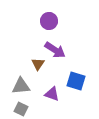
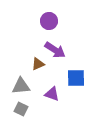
brown triangle: rotated 32 degrees clockwise
blue square: moved 3 px up; rotated 18 degrees counterclockwise
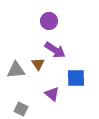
brown triangle: rotated 40 degrees counterclockwise
gray triangle: moved 5 px left, 16 px up
purple triangle: rotated 21 degrees clockwise
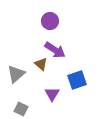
purple circle: moved 1 px right
brown triangle: moved 3 px right; rotated 16 degrees counterclockwise
gray triangle: moved 4 px down; rotated 36 degrees counterclockwise
blue square: moved 1 px right, 2 px down; rotated 18 degrees counterclockwise
purple triangle: rotated 21 degrees clockwise
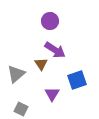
brown triangle: rotated 16 degrees clockwise
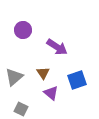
purple circle: moved 27 px left, 9 px down
purple arrow: moved 2 px right, 3 px up
brown triangle: moved 2 px right, 9 px down
gray triangle: moved 2 px left, 3 px down
purple triangle: moved 1 px left, 1 px up; rotated 21 degrees counterclockwise
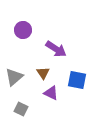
purple arrow: moved 1 px left, 2 px down
blue square: rotated 30 degrees clockwise
purple triangle: rotated 14 degrees counterclockwise
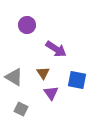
purple circle: moved 4 px right, 5 px up
gray triangle: rotated 48 degrees counterclockwise
purple triangle: rotated 28 degrees clockwise
